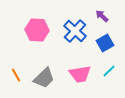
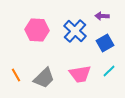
purple arrow: rotated 40 degrees counterclockwise
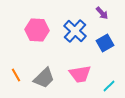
purple arrow: moved 3 px up; rotated 136 degrees counterclockwise
cyan line: moved 15 px down
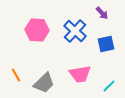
blue square: moved 1 px right, 1 px down; rotated 18 degrees clockwise
gray trapezoid: moved 5 px down
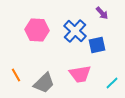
blue square: moved 9 px left, 1 px down
cyan line: moved 3 px right, 3 px up
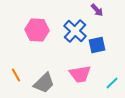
purple arrow: moved 5 px left, 3 px up
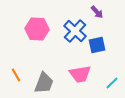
purple arrow: moved 2 px down
pink hexagon: moved 1 px up
gray trapezoid: rotated 25 degrees counterclockwise
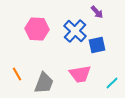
orange line: moved 1 px right, 1 px up
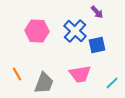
pink hexagon: moved 2 px down
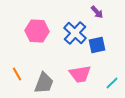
blue cross: moved 2 px down
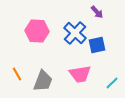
gray trapezoid: moved 1 px left, 2 px up
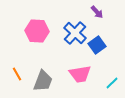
blue square: rotated 24 degrees counterclockwise
